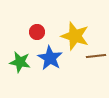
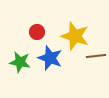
blue star: rotated 10 degrees counterclockwise
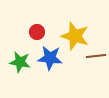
blue star: rotated 15 degrees counterclockwise
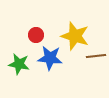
red circle: moved 1 px left, 3 px down
green star: moved 1 px left, 2 px down
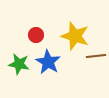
blue star: moved 2 px left, 4 px down; rotated 25 degrees clockwise
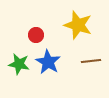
yellow star: moved 3 px right, 11 px up
brown line: moved 5 px left, 5 px down
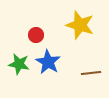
yellow star: moved 2 px right
brown line: moved 12 px down
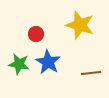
red circle: moved 1 px up
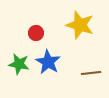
red circle: moved 1 px up
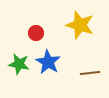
brown line: moved 1 px left
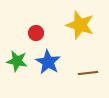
green star: moved 2 px left, 3 px up
brown line: moved 2 px left
